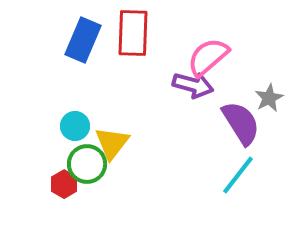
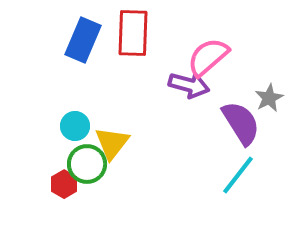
purple arrow: moved 4 px left
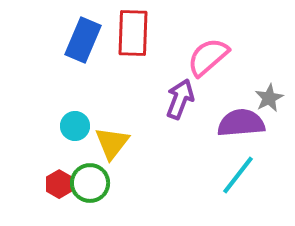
purple arrow: moved 9 px left, 14 px down; rotated 84 degrees counterclockwise
purple semicircle: rotated 63 degrees counterclockwise
green circle: moved 3 px right, 19 px down
red hexagon: moved 5 px left
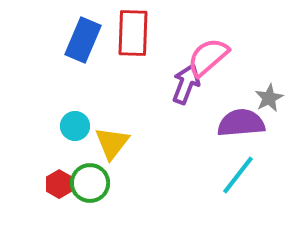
purple arrow: moved 6 px right, 15 px up
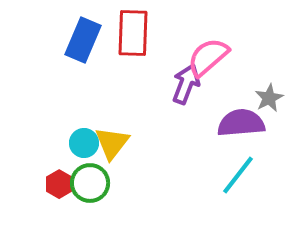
cyan circle: moved 9 px right, 17 px down
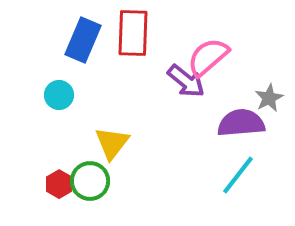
purple arrow: moved 3 px up; rotated 108 degrees clockwise
cyan circle: moved 25 px left, 48 px up
green circle: moved 2 px up
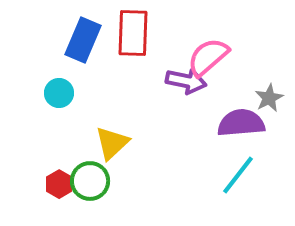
purple arrow: rotated 27 degrees counterclockwise
cyan circle: moved 2 px up
yellow triangle: rotated 9 degrees clockwise
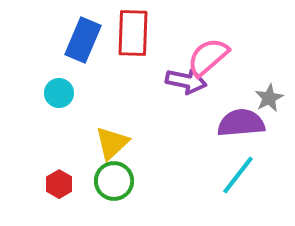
green circle: moved 24 px right
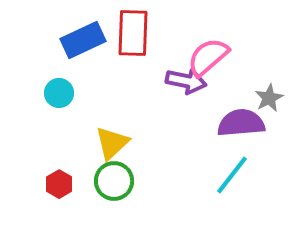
blue rectangle: rotated 42 degrees clockwise
cyan line: moved 6 px left
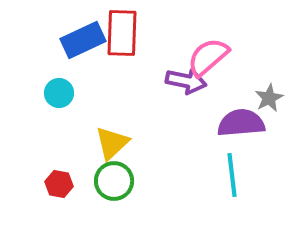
red rectangle: moved 11 px left
cyan line: rotated 45 degrees counterclockwise
red hexagon: rotated 20 degrees counterclockwise
